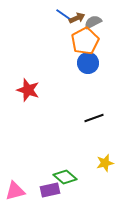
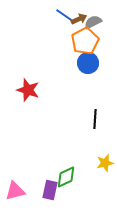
brown arrow: moved 2 px right, 1 px down
black line: moved 1 px right, 1 px down; rotated 66 degrees counterclockwise
green diamond: moved 1 px right; rotated 65 degrees counterclockwise
purple rectangle: rotated 66 degrees counterclockwise
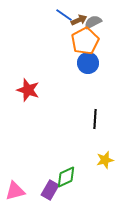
brown arrow: moved 1 px down
yellow star: moved 3 px up
purple rectangle: rotated 18 degrees clockwise
